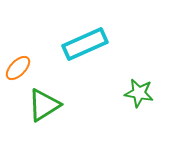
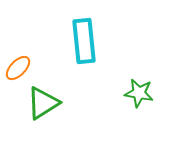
cyan rectangle: moved 1 px left, 3 px up; rotated 72 degrees counterclockwise
green triangle: moved 1 px left, 2 px up
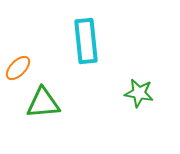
cyan rectangle: moved 2 px right
green triangle: rotated 27 degrees clockwise
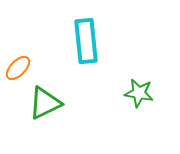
green triangle: moved 2 px right; rotated 21 degrees counterclockwise
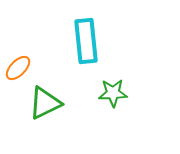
green star: moved 26 px left; rotated 12 degrees counterclockwise
